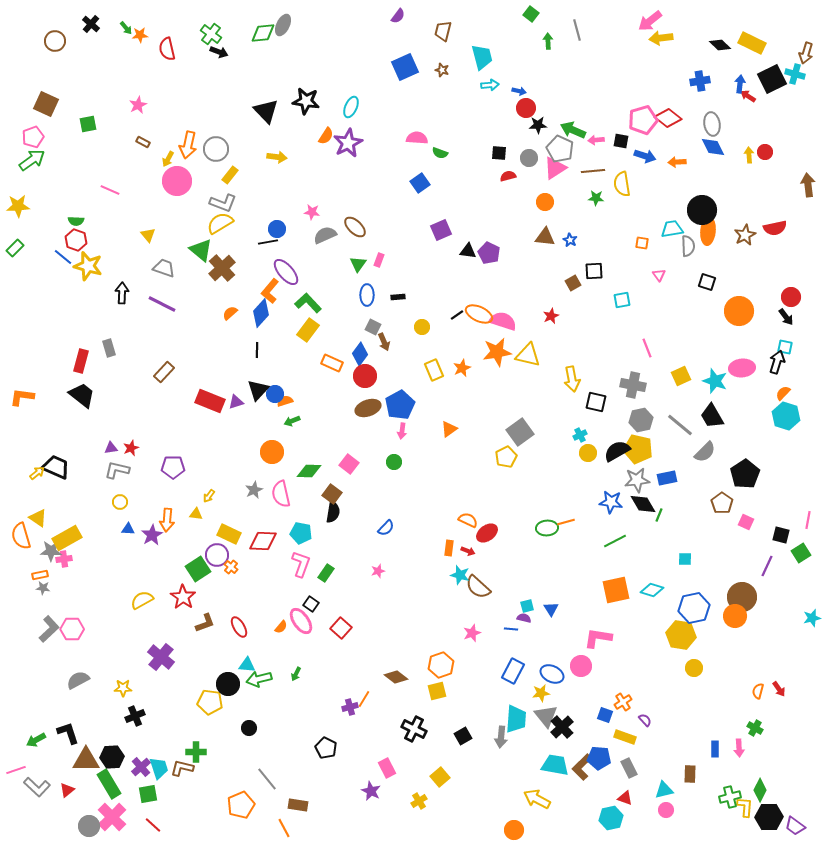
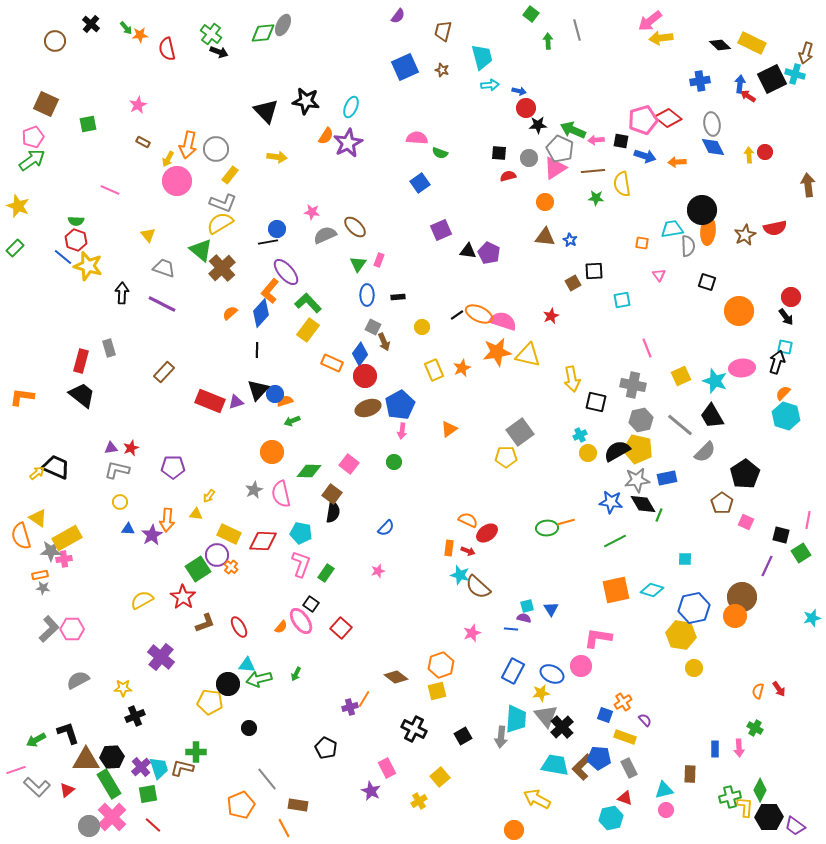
yellow star at (18, 206): rotated 25 degrees clockwise
yellow pentagon at (506, 457): rotated 25 degrees clockwise
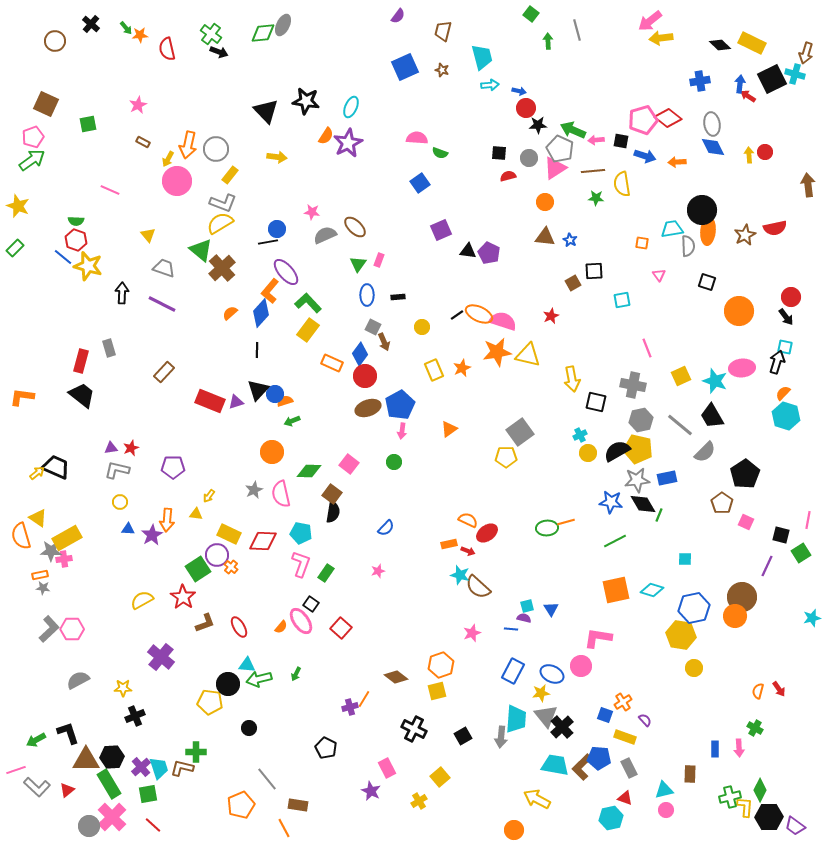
orange rectangle at (449, 548): moved 4 px up; rotated 70 degrees clockwise
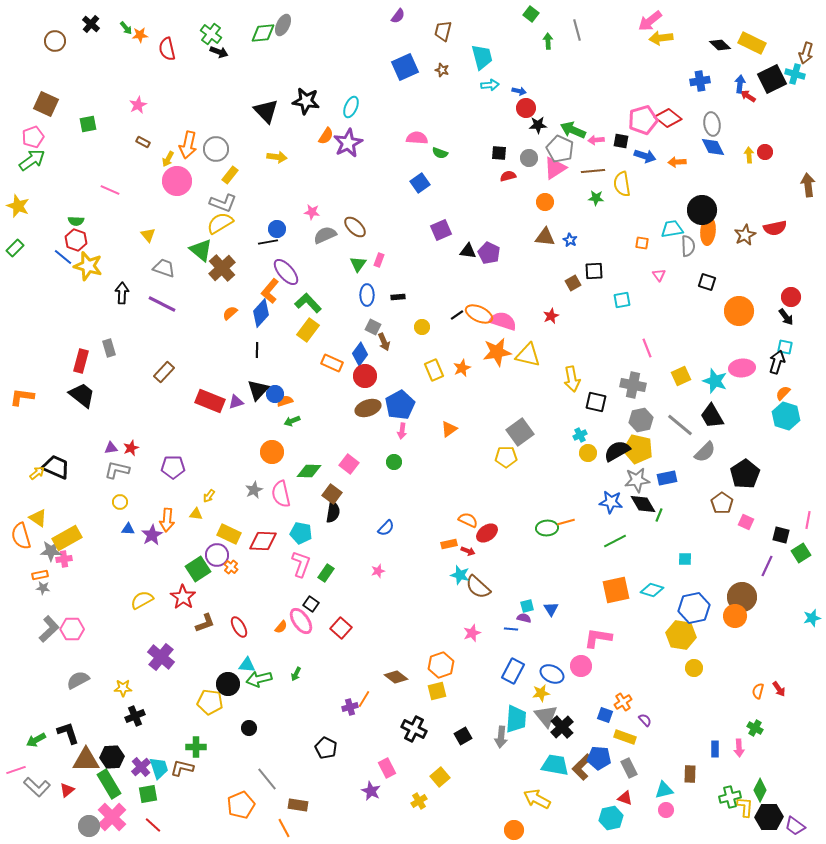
green cross at (196, 752): moved 5 px up
